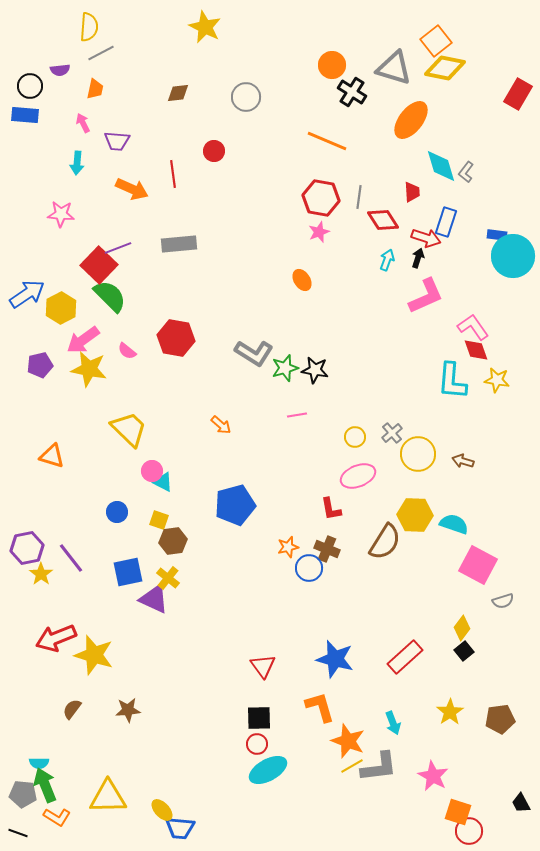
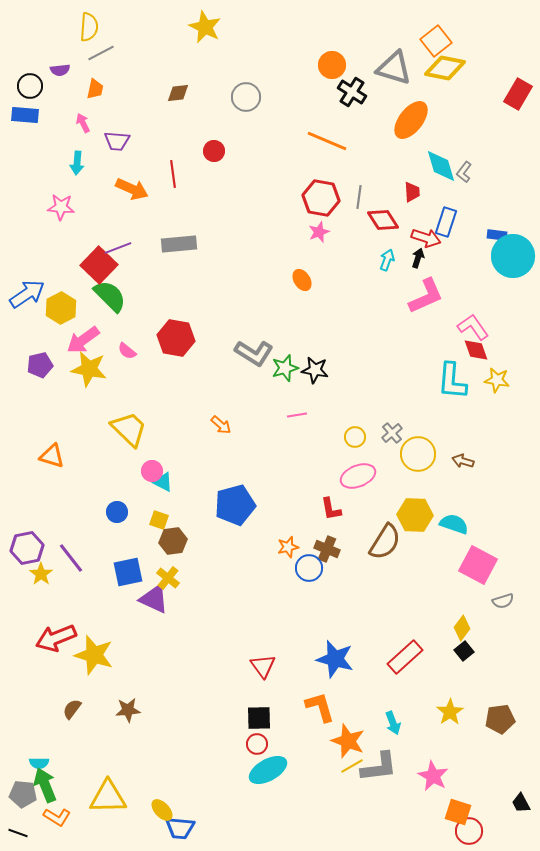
gray L-shape at (466, 172): moved 2 px left
pink star at (61, 214): moved 7 px up
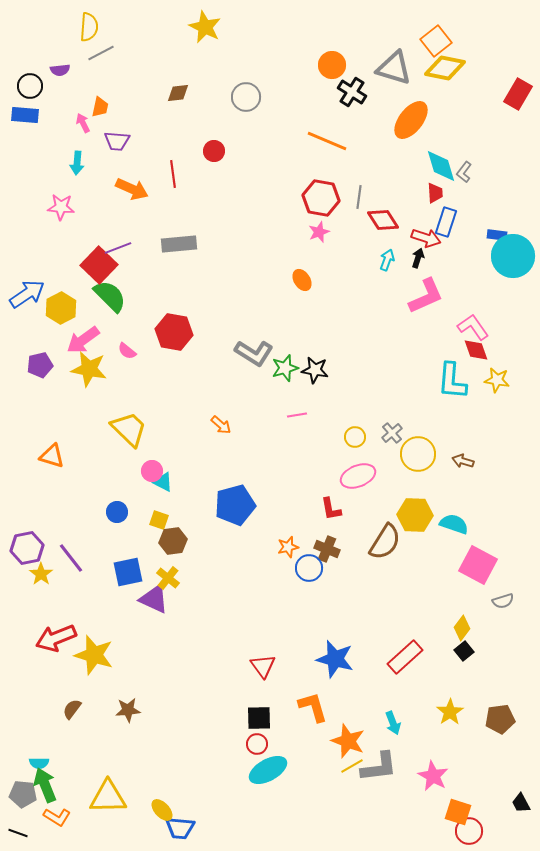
orange trapezoid at (95, 89): moved 5 px right, 18 px down
red trapezoid at (412, 192): moved 23 px right, 1 px down
red hexagon at (176, 338): moved 2 px left, 6 px up
orange L-shape at (320, 707): moved 7 px left
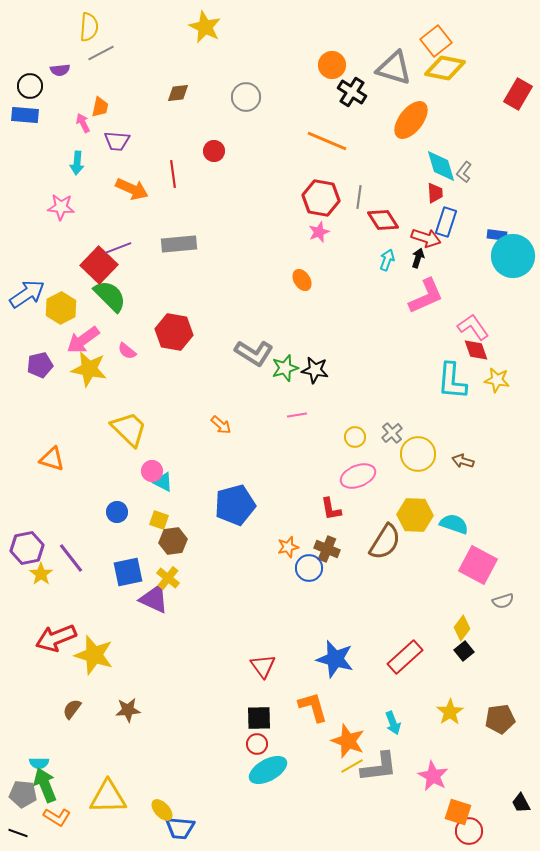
orange triangle at (52, 456): moved 3 px down
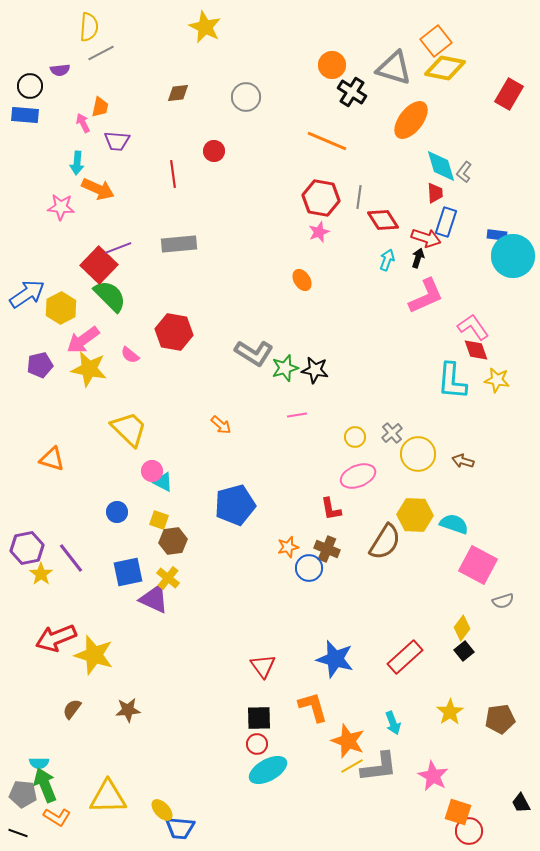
red rectangle at (518, 94): moved 9 px left
orange arrow at (132, 189): moved 34 px left
pink semicircle at (127, 351): moved 3 px right, 4 px down
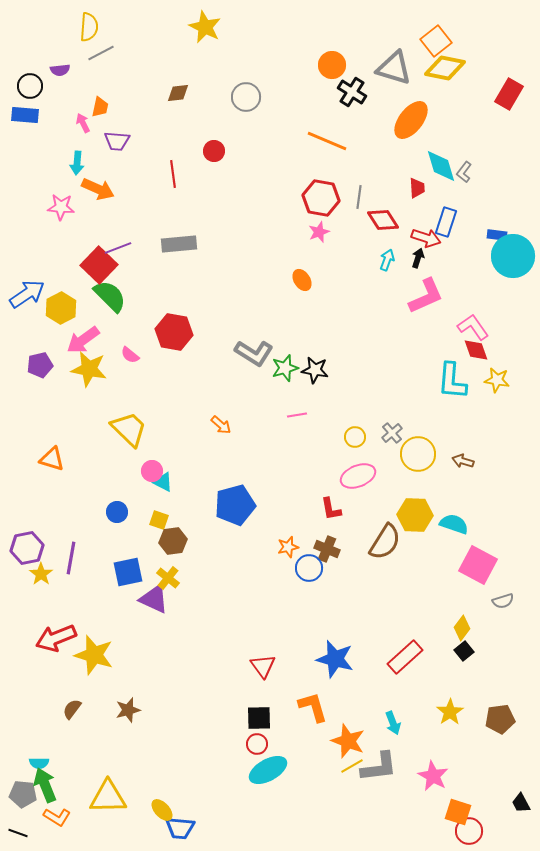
red trapezoid at (435, 193): moved 18 px left, 5 px up
purple line at (71, 558): rotated 48 degrees clockwise
brown star at (128, 710): rotated 10 degrees counterclockwise
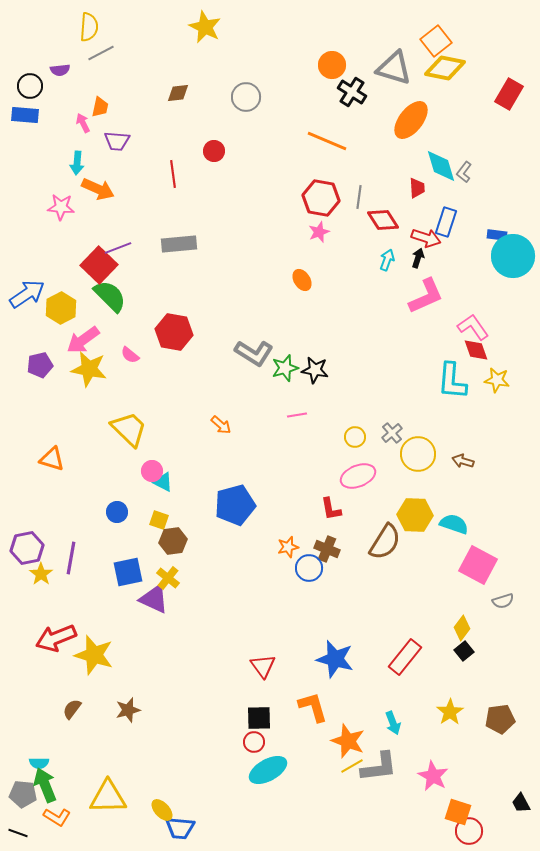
red rectangle at (405, 657): rotated 9 degrees counterclockwise
red circle at (257, 744): moved 3 px left, 2 px up
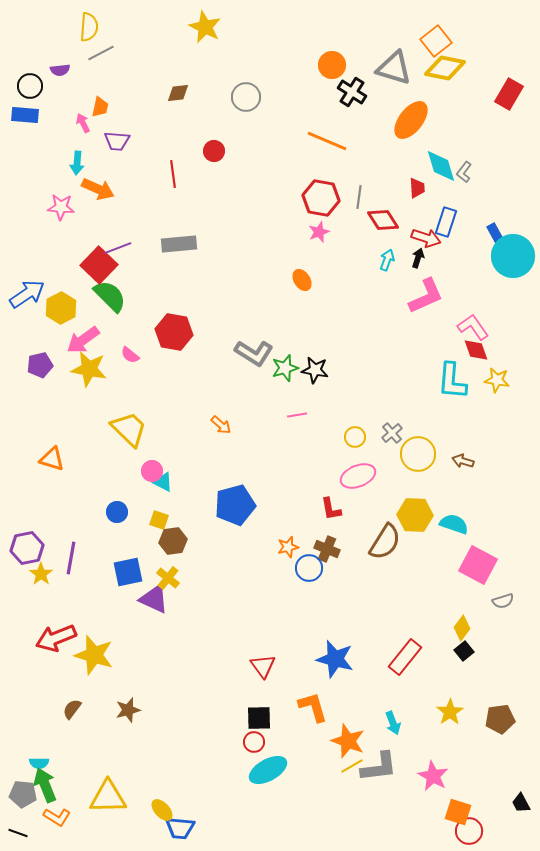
blue rectangle at (497, 235): moved 2 px left, 2 px up; rotated 54 degrees clockwise
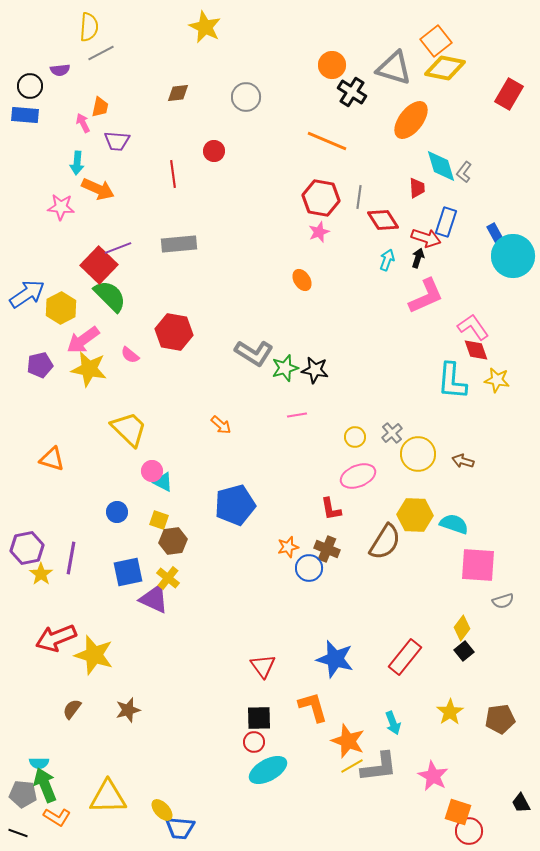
pink square at (478, 565): rotated 24 degrees counterclockwise
